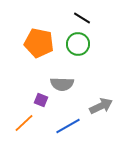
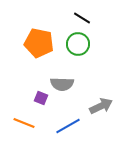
purple square: moved 2 px up
orange line: rotated 65 degrees clockwise
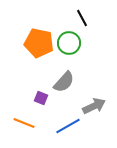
black line: rotated 30 degrees clockwise
green circle: moved 9 px left, 1 px up
gray semicircle: moved 2 px right, 2 px up; rotated 50 degrees counterclockwise
gray arrow: moved 7 px left
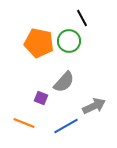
green circle: moved 2 px up
blue line: moved 2 px left
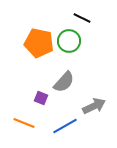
black line: rotated 36 degrees counterclockwise
blue line: moved 1 px left
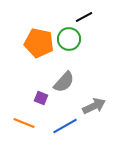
black line: moved 2 px right, 1 px up; rotated 54 degrees counterclockwise
green circle: moved 2 px up
